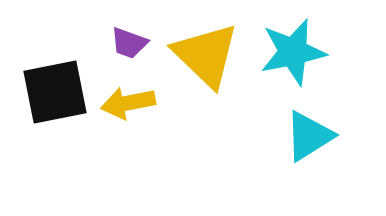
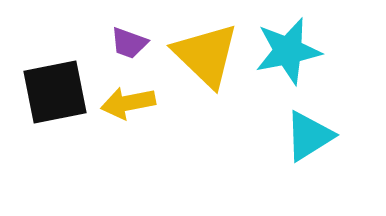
cyan star: moved 5 px left, 1 px up
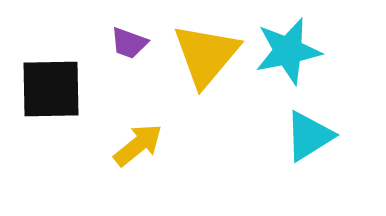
yellow triangle: rotated 26 degrees clockwise
black square: moved 4 px left, 3 px up; rotated 10 degrees clockwise
yellow arrow: moved 10 px right, 42 px down; rotated 152 degrees clockwise
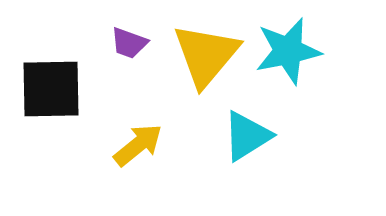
cyan triangle: moved 62 px left
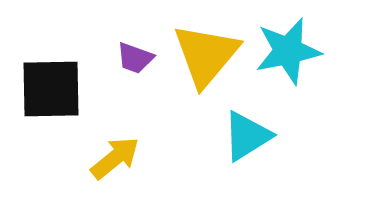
purple trapezoid: moved 6 px right, 15 px down
yellow arrow: moved 23 px left, 13 px down
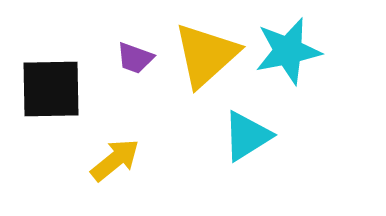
yellow triangle: rotated 8 degrees clockwise
yellow arrow: moved 2 px down
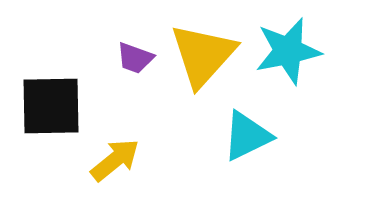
yellow triangle: moved 3 px left; rotated 6 degrees counterclockwise
black square: moved 17 px down
cyan triangle: rotated 6 degrees clockwise
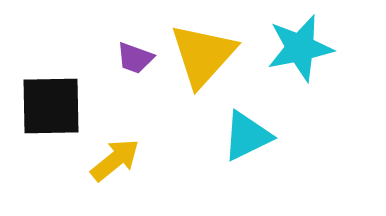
cyan star: moved 12 px right, 3 px up
